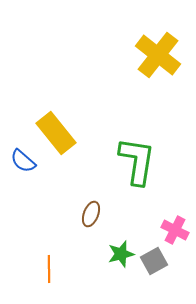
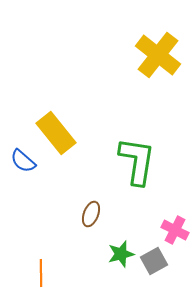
orange line: moved 8 px left, 4 px down
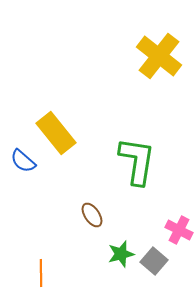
yellow cross: moved 1 px right, 1 px down
brown ellipse: moved 1 px right, 1 px down; rotated 55 degrees counterclockwise
pink cross: moved 4 px right
gray square: rotated 20 degrees counterclockwise
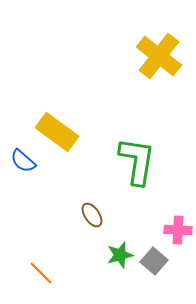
yellow rectangle: moved 1 px right, 1 px up; rotated 15 degrees counterclockwise
pink cross: moved 1 px left; rotated 24 degrees counterclockwise
green star: moved 1 px left, 1 px down
orange line: rotated 44 degrees counterclockwise
